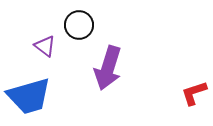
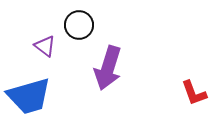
red L-shape: rotated 92 degrees counterclockwise
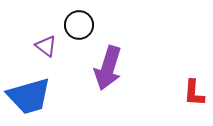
purple triangle: moved 1 px right
red L-shape: rotated 24 degrees clockwise
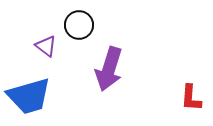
purple arrow: moved 1 px right, 1 px down
red L-shape: moved 3 px left, 5 px down
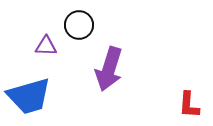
purple triangle: rotated 35 degrees counterclockwise
red L-shape: moved 2 px left, 7 px down
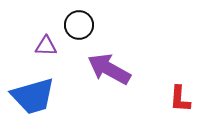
purple arrow: rotated 102 degrees clockwise
blue trapezoid: moved 4 px right
red L-shape: moved 9 px left, 6 px up
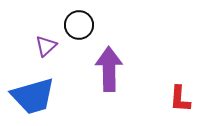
purple triangle: rotated 45 degrees counterclockwise
purple arrow: rotated 60 degrees clockwise
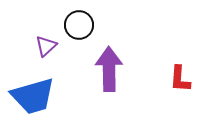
red L-shape: moved 20 px up
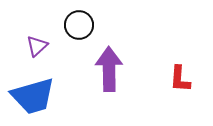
purple triangle: moved 9 px left
